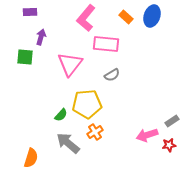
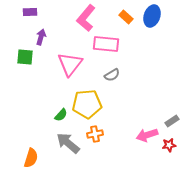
orange cross: moved 2 px down; rotated 21 degrees clockwise
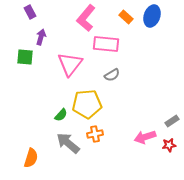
purple rectangle: rotated 64 degrees clockwise
pink arrow: moved 2 px left, 2 px down
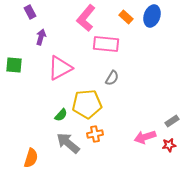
green square: moved 11 px left, 8 px down
pink triangle: moved 10 px left, 4 px down; rotated 24 degrees clockwise
gray semicircle: moved 3 px down; rotated 28 degrees counterclockwise
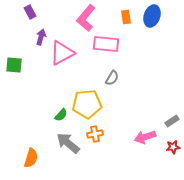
orange rectangle: rotated 40 degrees clockwise
pink triangle: moved 2 px right, 15 px up
red star: moved 4 px right, 2 px down
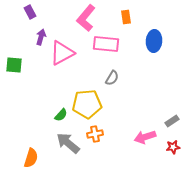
blue ellipse: moved 2 px right, 25 px down; rotated 15 degrees counterclockwise
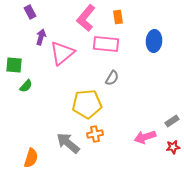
orange rectangle: moved 8 px left
pink triangle: rotated 12 degrees counterclockwise
green semicircle: moved 35 px left, 29 px up
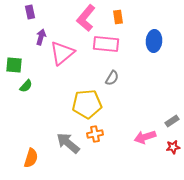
purple rectangle: rotated 16 degrees clockwise
